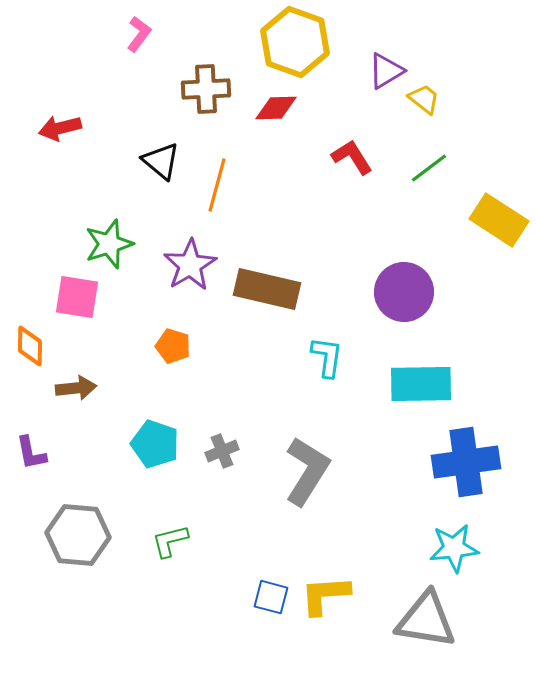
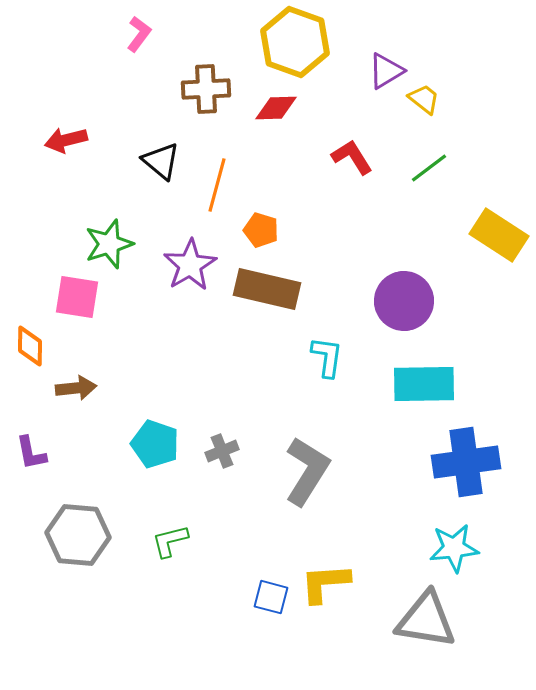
red arrow: moved 6 px right, 12 px down
yellow rectangle: moved 15 px down
purple circle: moved 9 px down
orange pentagon: moved 88 px right, 116 px up
cyan rectangle: moved 3 px right
yellow L-shape: moved 12 px up
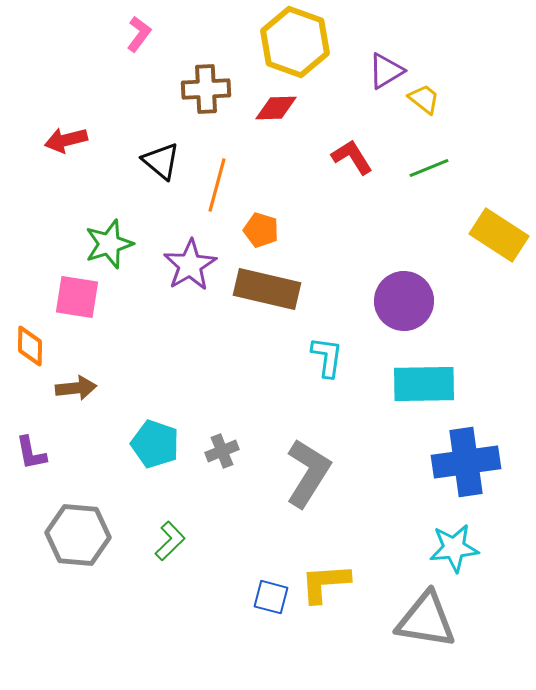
green line: rotated 15 degrees clockwise
gray L-shape: moved 1 px right, 2 px down
green L-shape: rotated 150 degrees clockwise
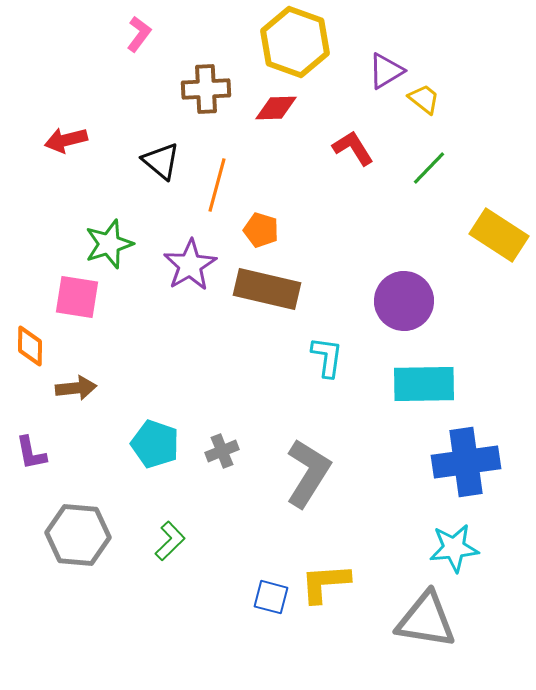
red L-shape: moved 1 px right, 9 px up
green line: rotated 24 degrees counterclockwise
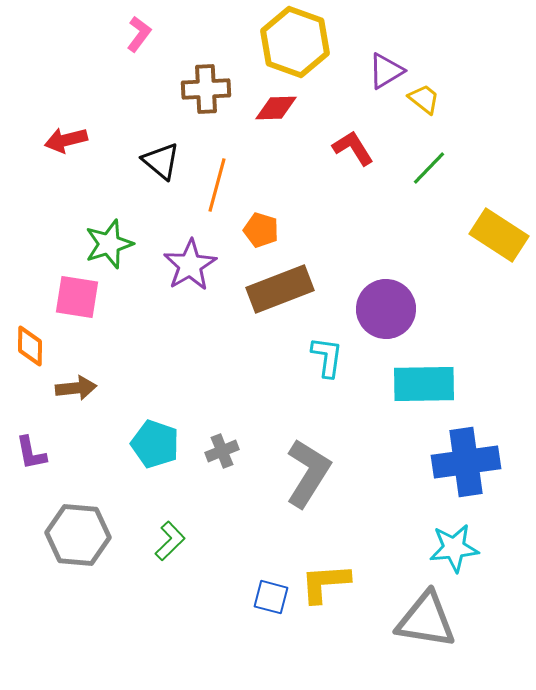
brown rectangle: moved 13 px right; rotated 34 degrees counterclockwise
purple circle: moved 18 px left, 8 px down
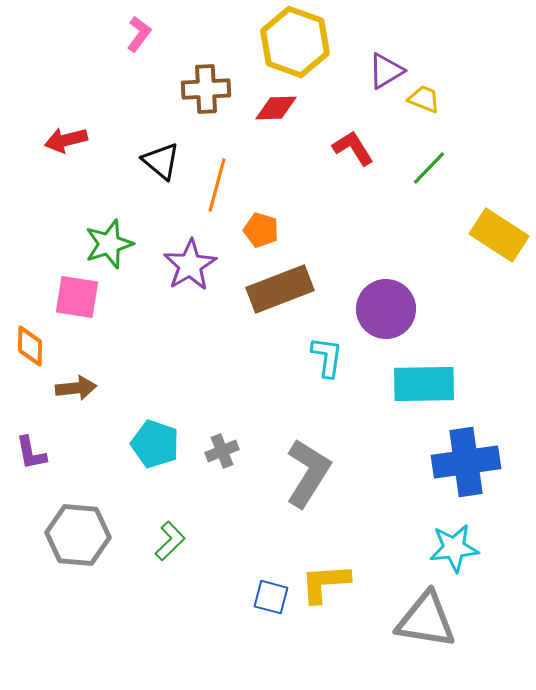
yellow trapezoid: rotated 16 degrees counterclockwise
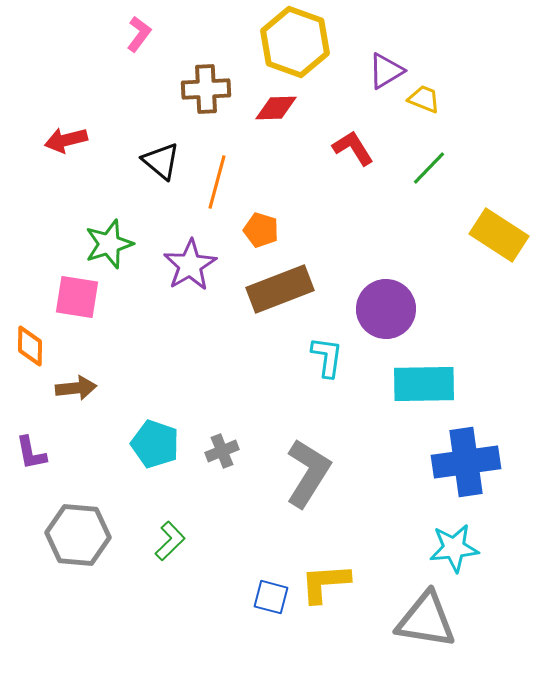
orange line: moved 3 px up
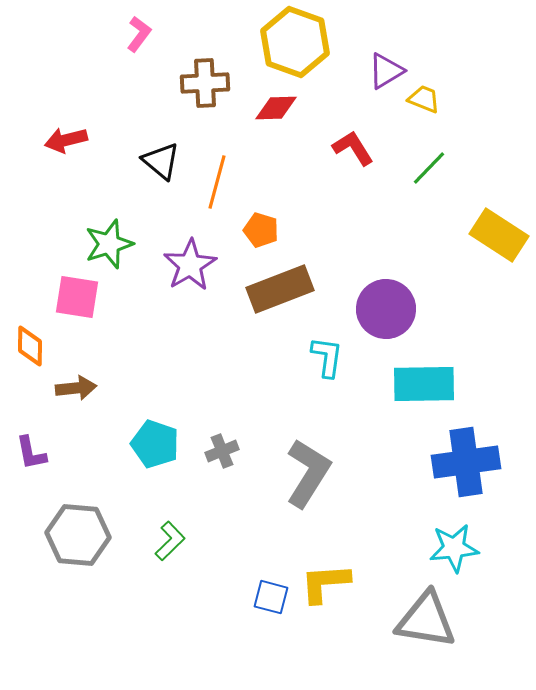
brown cross: moved 1 px left, 6 px up
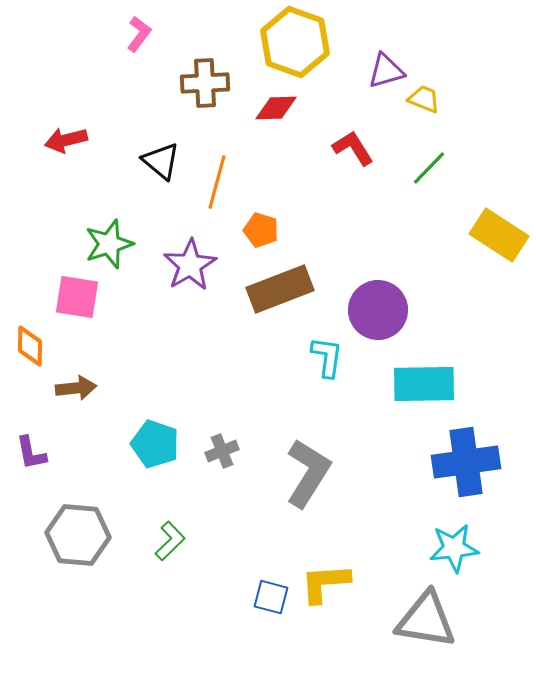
purple triangle: rotated 15 degrees clockwise
purple circle: moved 8 px left, 1 px down
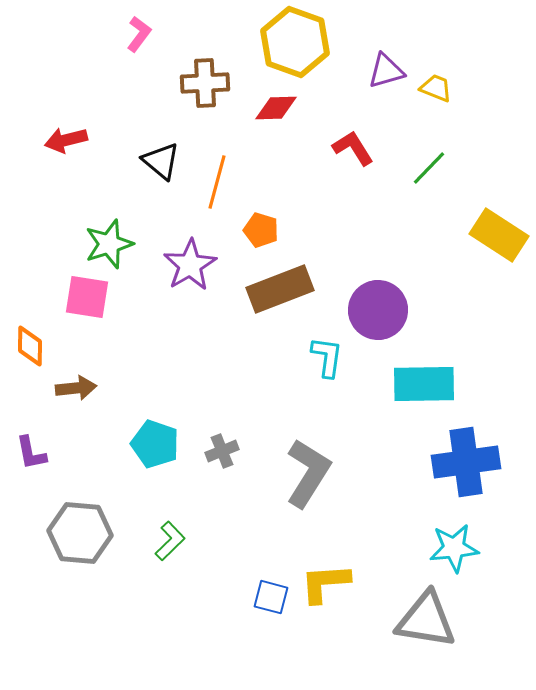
yellow trapezoid: moved 12 px right, 11 px up
pink square: moved 10 px right
gray hexagon: moved 2 px right, 2 px up
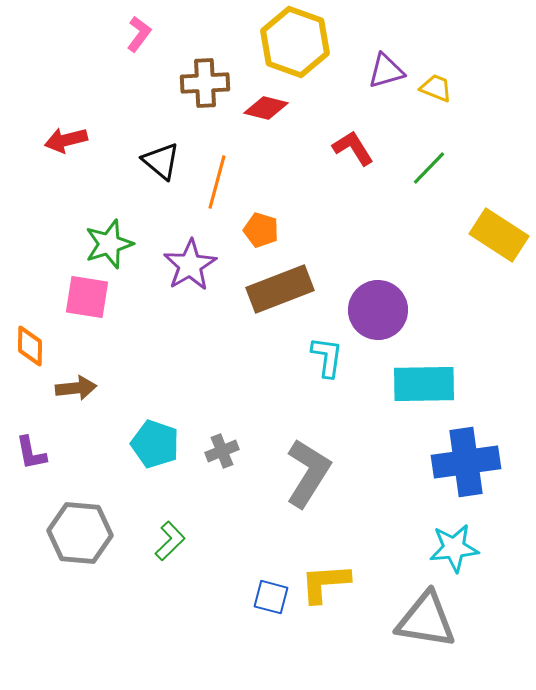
red diamond: moved 10 px left; rotated 15 degrees clockwise
